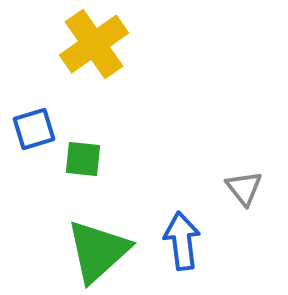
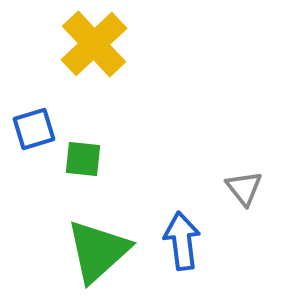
yellow cross: rotated 8 degrees counterclockwise
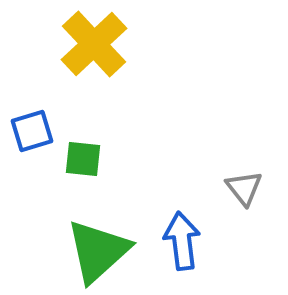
blue square: moved 2 px left, 2 px down
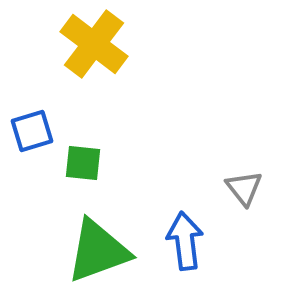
yellow cross: rotated 10 degrees counterclockwise
green square: moved 4 px down
blue arrow: moved 3 px right
green triangle: rotated 22 degrees clockwise
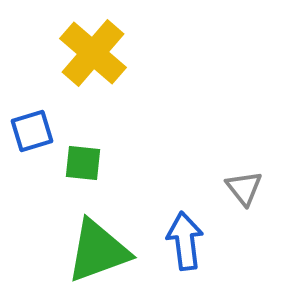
yellow cross: moved 1 px left, 9 px down; rotated 4 degrees clockwise
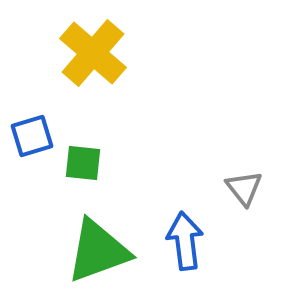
blue square: moved 5 px down
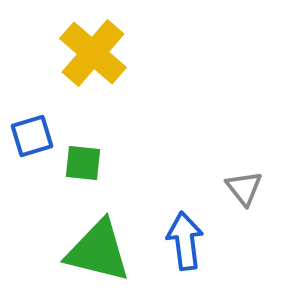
green triangle: rotated 34 degrees clockwise
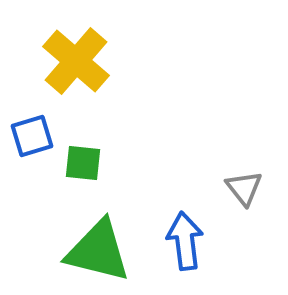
yellow cross: moved 17 px left, 8 px down
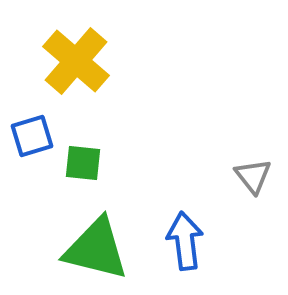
gray triangle: moved 9 px right, 12 px up
green triangle: moved 2 px left, 2 px up
